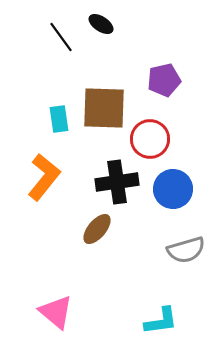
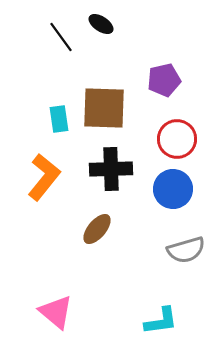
red circle: moved 27 px right
black cross: moved 6 px left, 13 px up; rotated 6 degrees clockwise
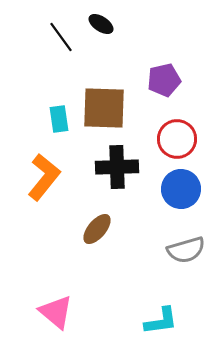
black cross: moved 6 px right, 2 px up
blue circle: moved 8 px right
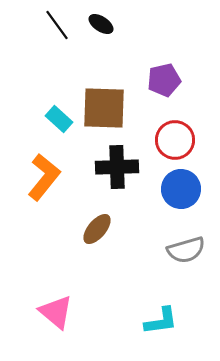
black line: moved 4 px left, 12 px up
cyan rectangle: rotated 40 degrees counterclockwise
red circle: moved 2 px left, 1 px down
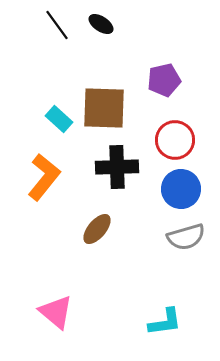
gray semicircle: moved 13 px up
cyan L-shape: moved 4 px right, 1 px down
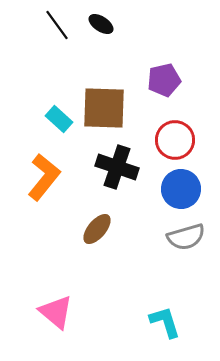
black cross: rotated 21 degrees clockwise
cyan L-shape: rotated 99 degrees counterclockwise
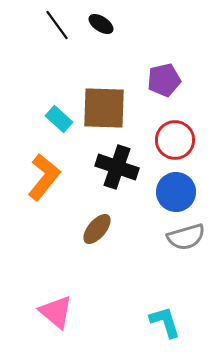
blue circle: moved 5 px left, 3 px down
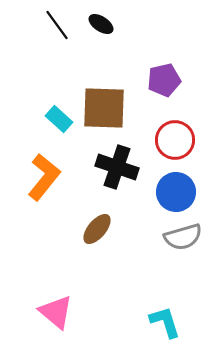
gray semicircle: moved 3 px left
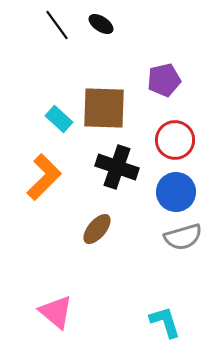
orange L-shape: rotated 6 degrees clockwise
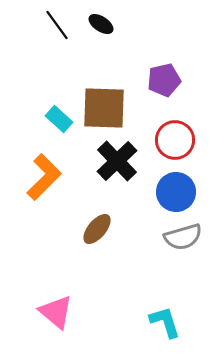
black cross: moved 6 px up; rotated 27 degrees clockwise
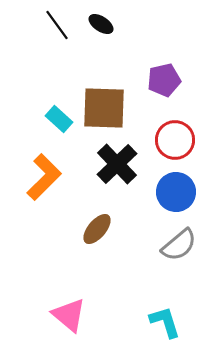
black cross: moved 3 px down
gray semicircle: moved 4 px left, 8 px down; rotated 24 degrees counterclockwise
pink triangle: moved 13 px right, 3 px down
